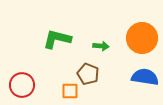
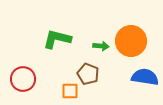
orange circle: moved 11 px left, 3 px down
red circle: moved 1 px right, 6 px up
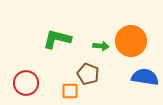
red circle: moved 3 px right, 4 px down
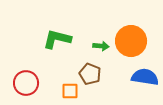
brown pentagon: moved 2 px right
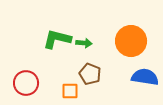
green arrow: moved 17 px left, 3 px up
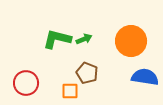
green arrow: moved 4 px up; rotated 28 degrees counterclockwise
brown pentagon: moved 3 px left, 1 px up
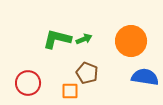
red circle: moved 2 px right
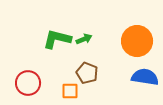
orange circle: moved 6 px right
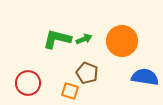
orange circle: moved 15 px left
orange square: rotated 18 degrees clockwise
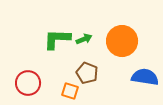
green L-shape: rotated 12 degrees counterclockwise
